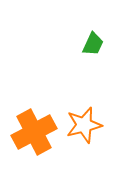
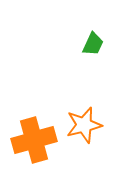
orange cross: moved 8 px down; rotated 12 degrees clockwise
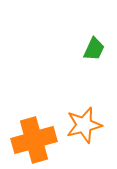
green trapezoid: moved 1 px right, 5 px down
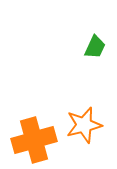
green trapezoid: moved 1 px right, 2 px up
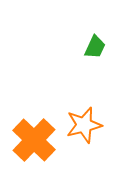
orange cross: rotated 30 degrees counterclockwise
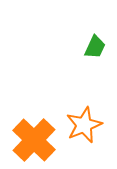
orange star: rotated 9 degrees counterclockwise
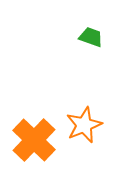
green trapezoid: moved 4 px left, 10 px up; rotated 95 degrees counterclockwise
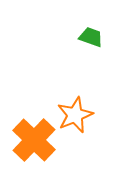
orange star: moved 9 px left, 10 px up
